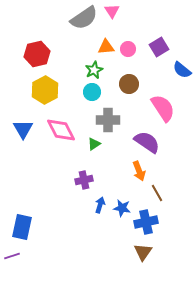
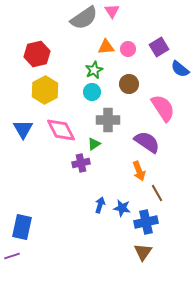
blue semicircle: moved 2 px left, 1 px up
purple cross: moved 3 px left, 17 px up
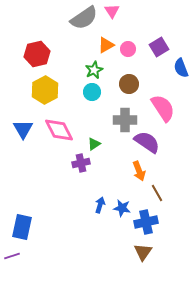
orange triangle: moved 2 px up; rotated 24 degrees counterclockwise
blue semicircle: moved 1 px right, 1 px up; rotated 30 degrees clockwise
gray cross: moved 17 px right
pink diamond: moved 2 px left
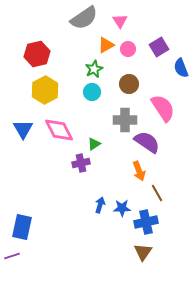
pink triangle: moved 8 px right, 10 px down
green star: moved 1 px up
blue star: rotated 12 degrees counterclockwise
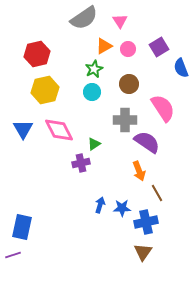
orange triangle: moved 2 px left, 1 px down
yellow hexagon: rotated 16 degrees clockwise
purple line: moved 1 px right, 1 px up
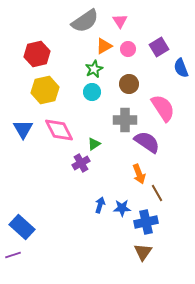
gray semicircle: moved 1 px right, 3 px down
purple cross: rotated 18 degrees counterclockwise
orange arrow: moved 3 px down
blue rectangle: rotated 60 degrees counterclockwise
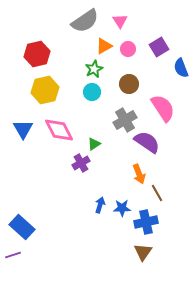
gray cross: rotated 30 degrees counterclockwise
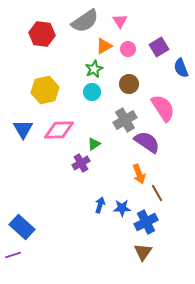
red hexagon: moved 5 px right, 20 px up; rotated 20 degrees clockwise
pink diamond: rotated 64 degrees counterclockwise
blue cross: rotated 15 degrees counterclockwise
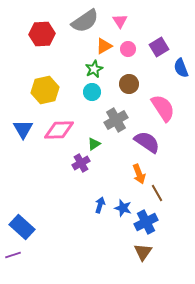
red hexagon: rotated 10 degrees counterclockwise
gray cross: moved 9 px left
blue star: moved 1 px right; rotated 18 degrees clockwise
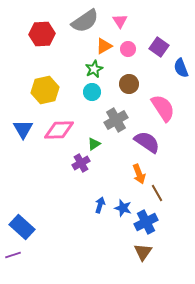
purple square: rotated 24 degrees counterclockwise
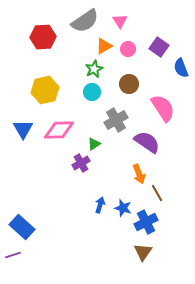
red hexagon: moved 1 px right, 3 px down
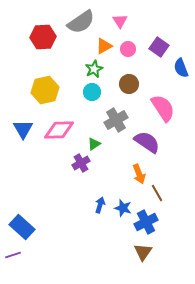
gray semicircle: moved 4 px left, 1 px down
